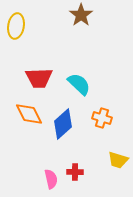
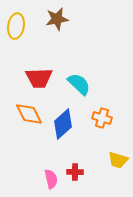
brown star: moved 24 px left, 4 px down; rotated 25 degrees clockwise
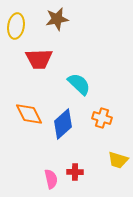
red trapezoid: moved 19 px up
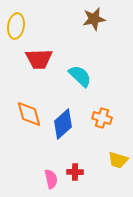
brown star: moved 37 px right
cyan semicircle: moved 1 px right, 8 px up
orange diamond: rotated 12 degrees clockwise
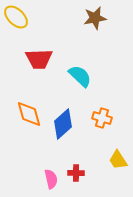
brown star: moved 1 px right, 1 px up
yellow ellipse: moved 9 px up; rotated 55 degrees counterclockwise
yellow trapezoid: rotated 40 degrees clockwise
red cross: moved 1 px right, 1 px down
